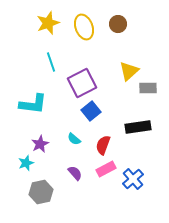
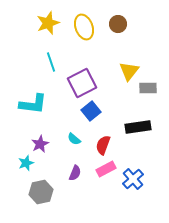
yellow triangle: rotated 10 degrees counterclockwise
purple semicircle: rotated 63 degrees clockwise
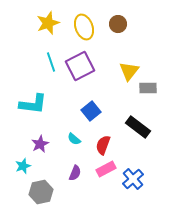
purple square: moved 2 px left, 17 px up
black rectangle: rotated 45 degrees clockwise
cyan star: moved 3 px left, 3 px down
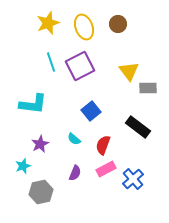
yellow triangle: rotated 15 degrees counterclockwise
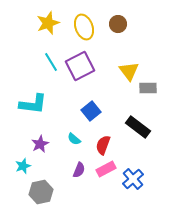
cyan line: rotated 12 degrees counterclockwise
purple semicircle: moved 4 px right, 3 px up
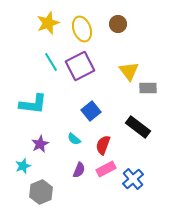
yellow ellipse: moved 2 px left, 2 px down
gray hexagon: rotated 10 degrees counterclockwise
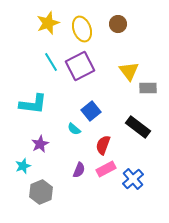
cyan semicircle: moved 10 px up
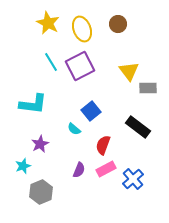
yellow star: rotated 25 degrees counterclockwise
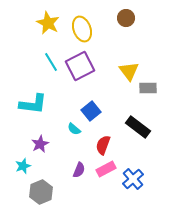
brown circle: moved 8 px right, 6 px up
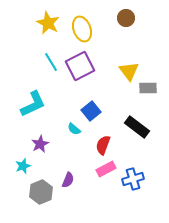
cyan L-shape: rotated 32 degrees counterclockwise
black rectangle: moved 1 px left
purple semicircle: moved 11 px left, 10 px down
blue cross: rotated 25 degrees clockwise
